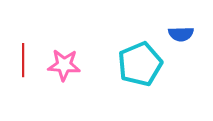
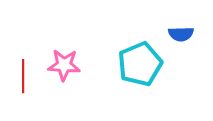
red line: moved 16 px down
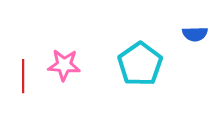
blue semicircle: moved 14 px right
cyan pentagon: rotated 12 degrees counterclockwise
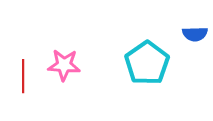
cyan pentagon: moved 7 px right, 1 px up
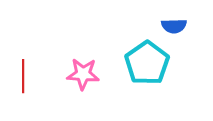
blue semicircle: moved 21 px left, 8 px up
pink star: moved 19 px right, 9 px down
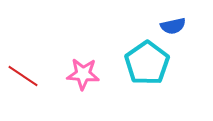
blue semicircle: moved 1 px left; rotated 10 degrees counterclockwise
red line: rotated 56 degrees counterclockwise
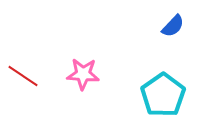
blue semicircle: rotated 35 degrees counterclockwise
cyan pentagon: moved 16 px right, 32 px down
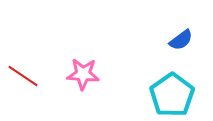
blue semicircle: moved 8 px right, 14 px down; rotated 10 degrees clockwise
cyan pentagon: moved 9 px right
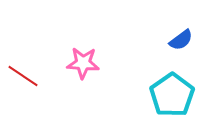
pink star: moved 11 px up
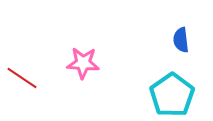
blue semicircle: rotated 120 degrees clockwise
red line: moved 1 px left, 2 px down
